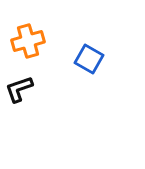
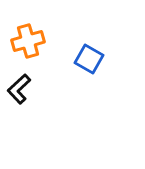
black L-shape: rotated 24 degrees counterclockwise
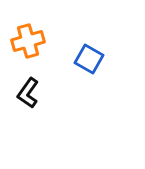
black L-shape: moved 9 px right, 4 px down; rotated 12 degrees counterclockwise
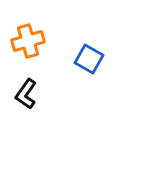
black L-shape: moved 2 px left, 1 px down
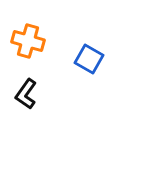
orange cross: rotated 32 degrees clockwise
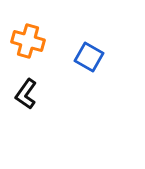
blue square: moved 2 px up
